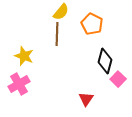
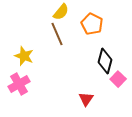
brown line: rotated 25 degrees counterclockwise
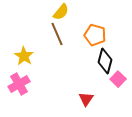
orange pentagon: moved 3 px right, 11 px down; rotated 10 degrees counterclockwise
yellow star: rotated 12 degrees clockwise
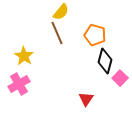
brown line: moved 1 px up
pink square: moved 2 px right, 1 px up
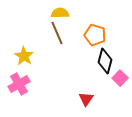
yellow semicircle: moved 1 px left, 1 px down; rotated 132 degrees counterclockwise
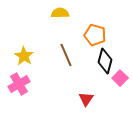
brown line: moved 9 px right, 22 px down
